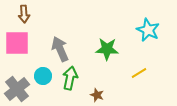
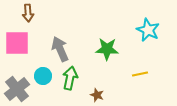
brown arrow: moved 4 px right, 1 px up
yellow line: moved 1 px right, 1 px down; rotated 21 degrees clockwise
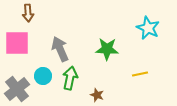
cyan star: moved 2 px up
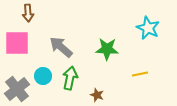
gray arrow: moved 1 px right, 2 px up; rotated 25 degrees counterclockwise
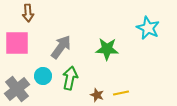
gray arrow: rotated 85 degrees clockwise
yellow line: moved 19 px left, 19 px down
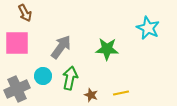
brown arrow: moved 3 px left; rotated 24 degrees counterclockwise
gray cross: rotated 15 degrees clockwise
brown star: moved 6 px left
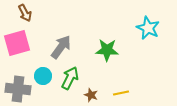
pink square: rotated 16 degrees counterclockwise
green star: moved 1 px down
green arrow: rotated 15 degrees clockwise
gray cross: moved 1 px right; rotated 30 degrees clockwise
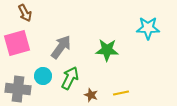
cyan star: rotated 25 degrees counterclockwise
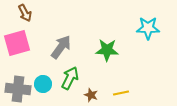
cyan circle: moved 8 px down
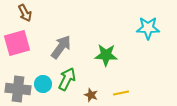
green star: moved 1 px left, 5 px down
green arrow: moved 3 px left, 1 px down
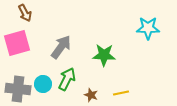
green star: moved 2 px left
